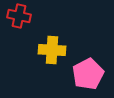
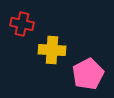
red cross: moved 3 px right, 8 px down
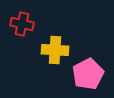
yellow cross: moved 3 px right
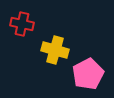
yellow cross: rotated 12 degrees clockwise
